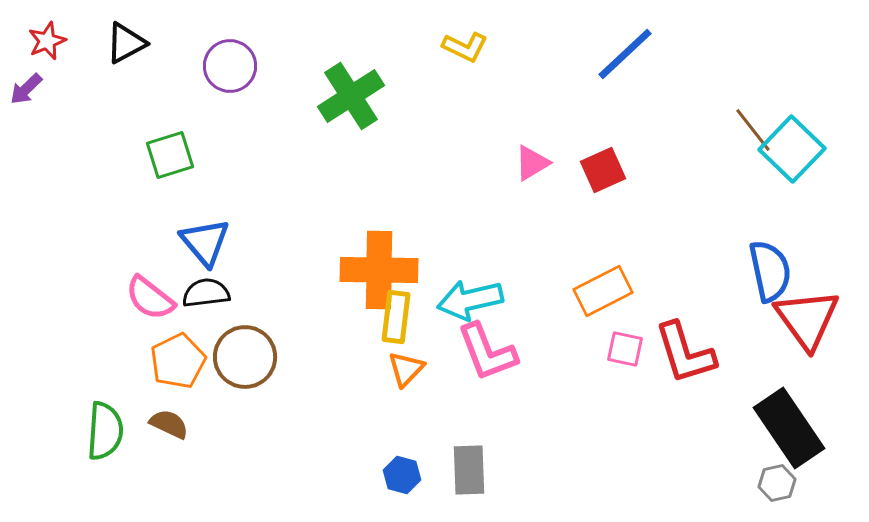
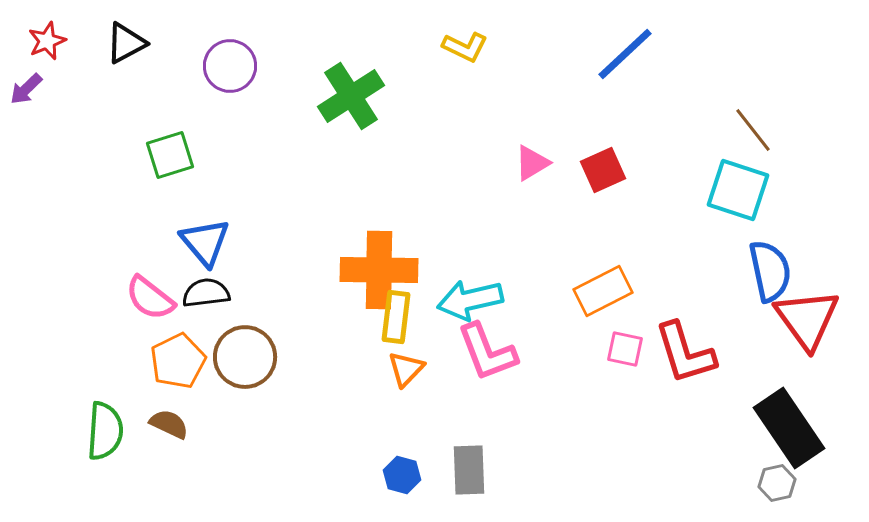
cyan square: moved 54 px left, 41 px down; rotated 26 degrees counterclockwise
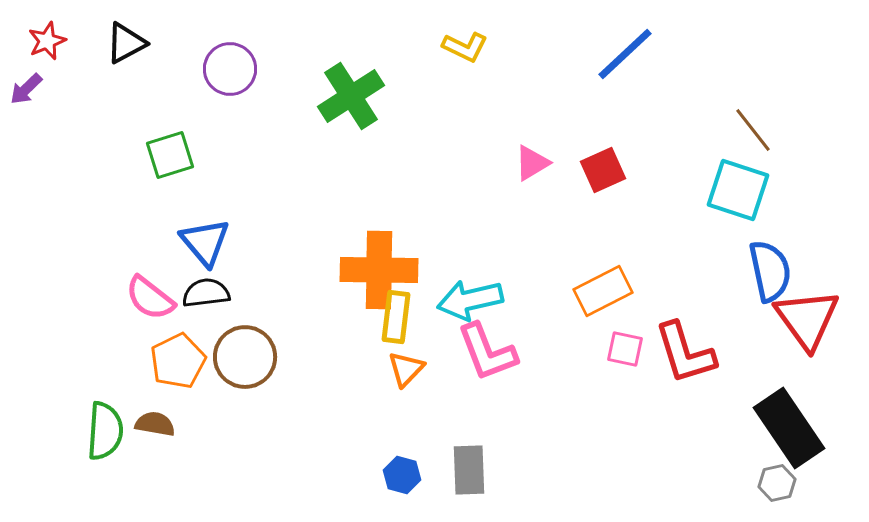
purple circle: moved 3 px down
brown semicircle: moved 14 px left; rotated 15 degrees counterclockwise
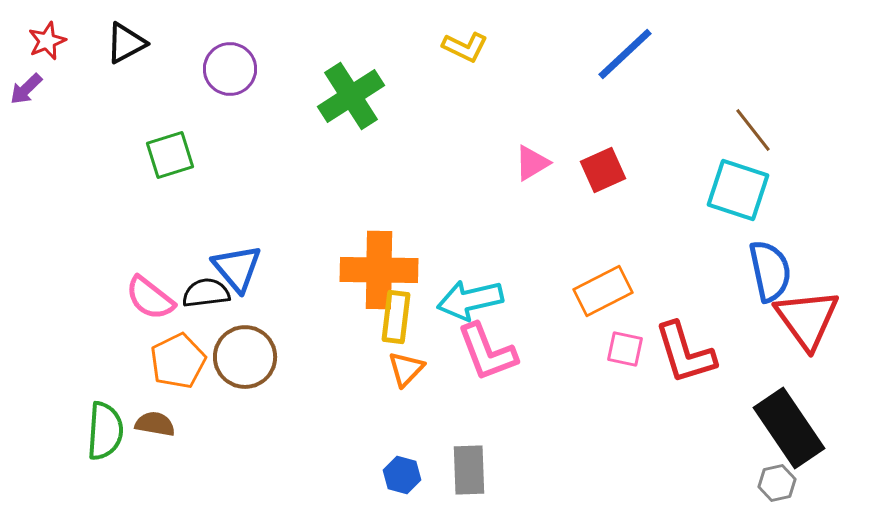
blue triangle: moved 32 px right, 26 px down
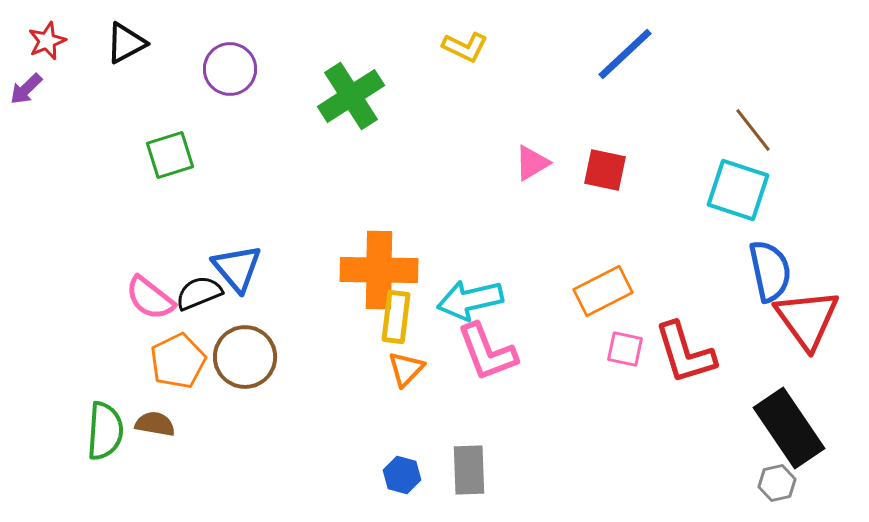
red square: moved 2 px right; rotated 36 degrees clockwise
black semicircle: moved 7 px left; rotated 15 degrees counterclockwise
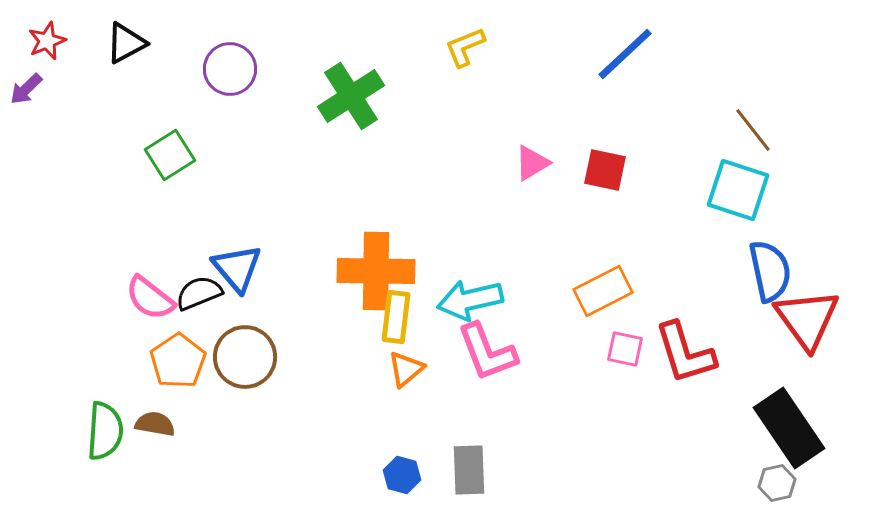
yellow L-shape: rotated 132 degrees clockwise
green square: rotated 15 degrees counterclockwise
orange cross: moved 3 px left, 1 px down
orange pentagon: rotated 8 degrees counterclockwise
orange triangle: rotated 6 degrees clockwise
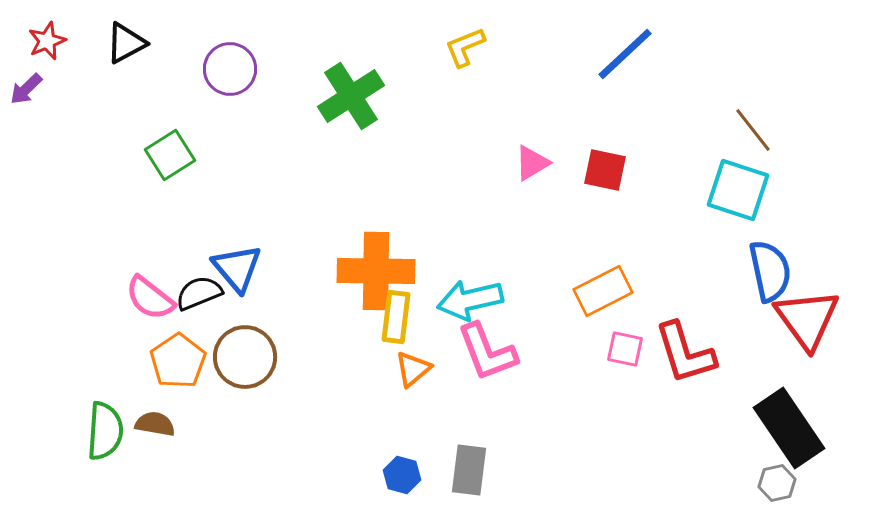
orange triangle: moved 7 px right
gray rectangle: rotated 9 degrees clockwise
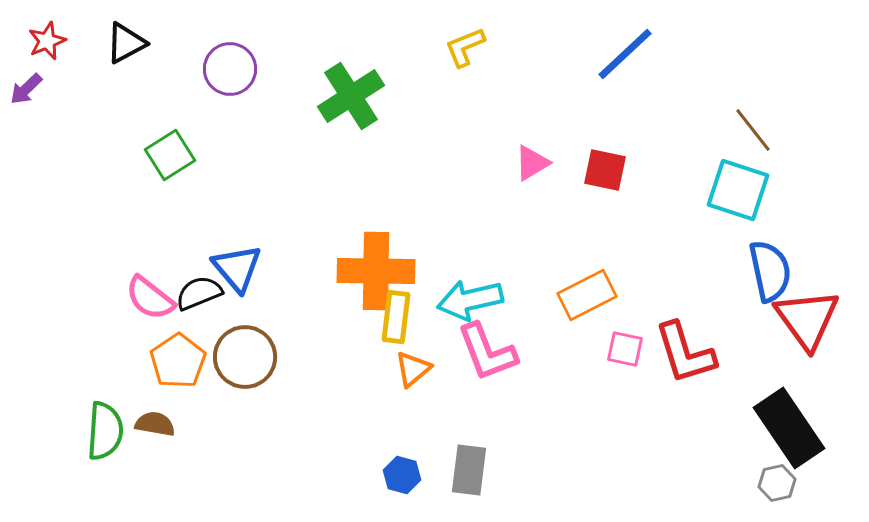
orange rectangle: moved 16 px left, 4 px down
